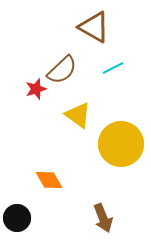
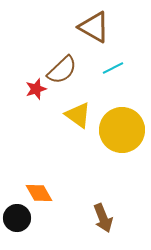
yellow circle: moved 1 px right, 14 px up
orange diamond: moved 10 px left, 13 px down
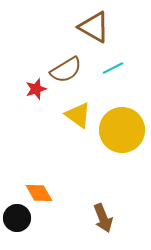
brown semicircle: moved 4 px right; rotated 12 degrees clockwise
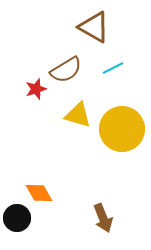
yellow triangle: rotated 20 degrees counterclockwise
yellow circle: moved 1 px up
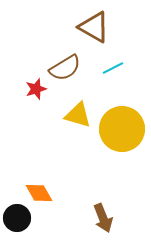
brown semicircle: moved 1 px left, 2 px up
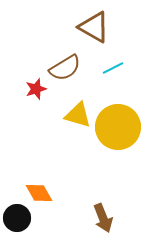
yellow circle: moved 4 px left, 2 px up
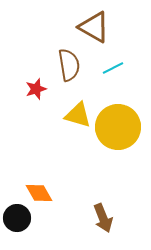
brown semicircle: moved 4 px right, 3 px up; rotated 68 degrees counterclockwise
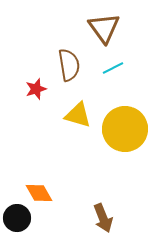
brown triangle: moved 10 px right, 1 px down; rotated 24 degrees clockwise
yellow circle: moved 7 px right, 2 px down
